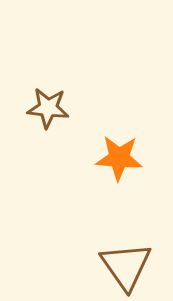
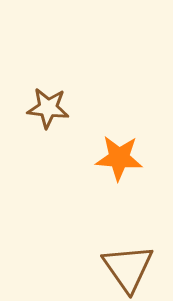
brown triangle: moved 2 px right, 2 px down
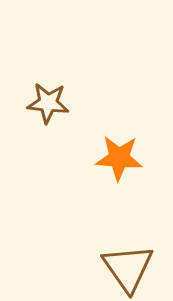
brown star: moved 5 px up
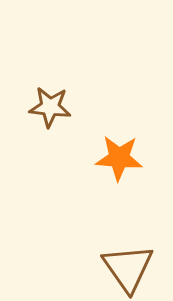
brown star: moved 2 px right, 4 px down
